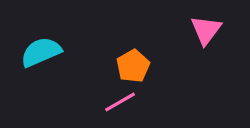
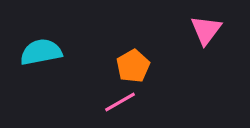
cyan semicircle: rotated 12 degrees clockwise
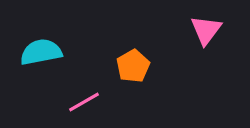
pink line: moved 36 px left
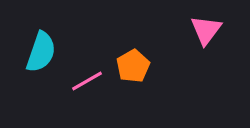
cyan semicircle: rotated 120 degrees clockwise
pink line: moved 3 px right, 21 px up
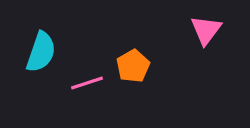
pink line: moved 2 px down; rotated 12 degrees clockwise
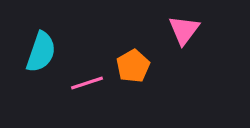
pink triangle: moved 22 px left
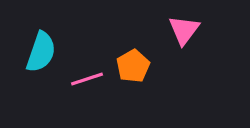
pink line: moved 4 px up
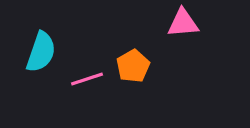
pink triangle: moved 1 px left, 7 px up; rotated 48 degrees clockwise
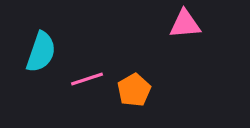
pink triangle: moved 2 px right, 1 px down
orange pentagon: moved 1 px right, 24 px down
